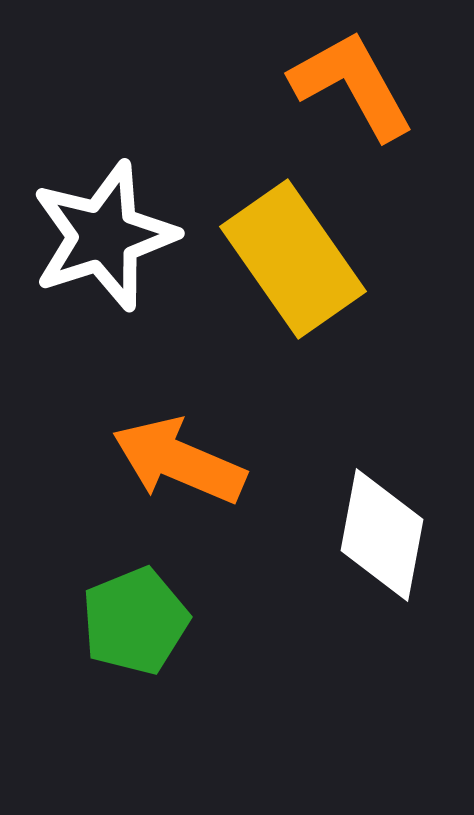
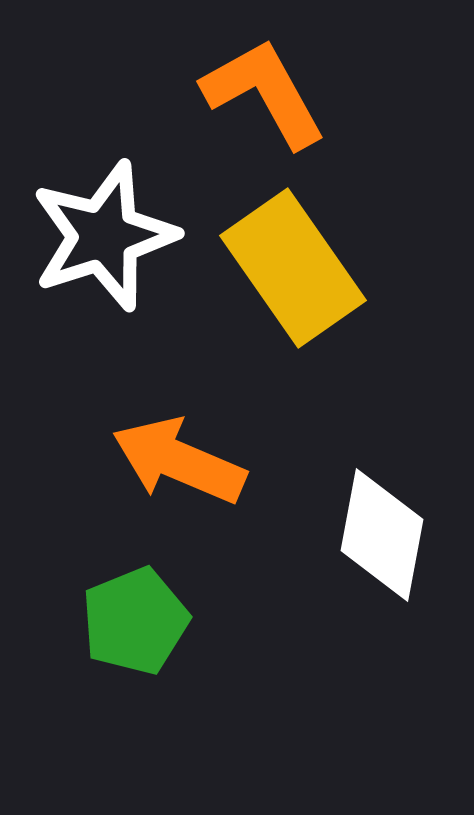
orange L-shape: moved 88 px left, 8 px down
yellow rectangle: moved 9 px down
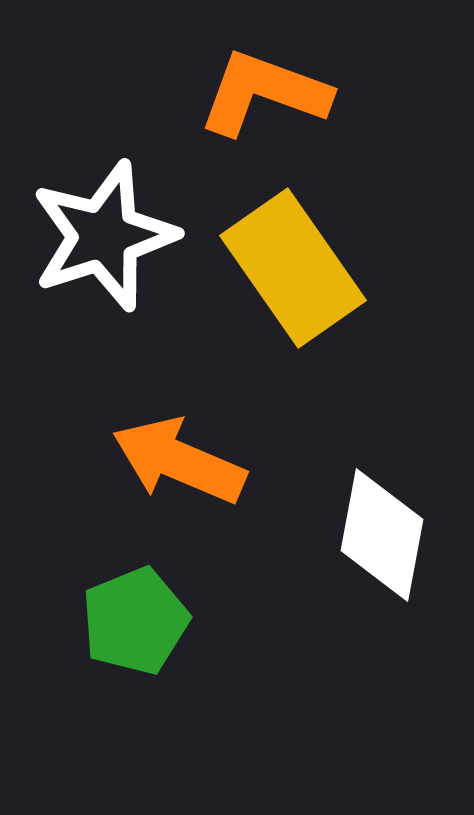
orange L-shape: rotated 41 degrees counterclockwise
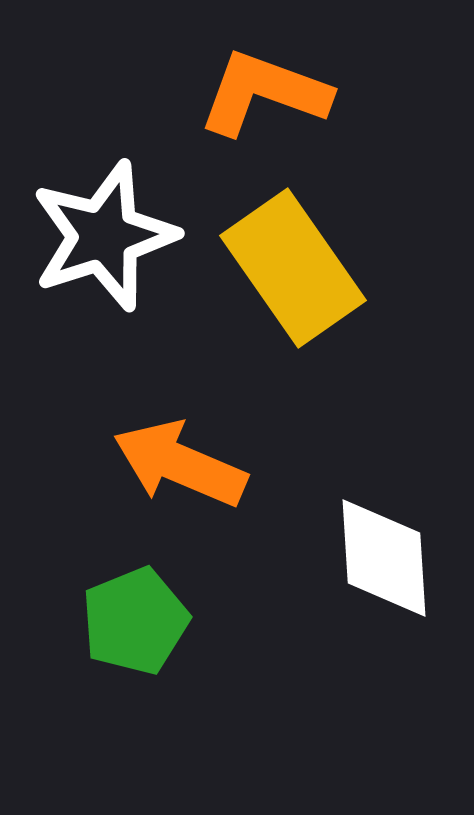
orange arrow: moved 1 px right, 3 px down
white diamond: moved 2 px right, 23 px down; rotated 14 degrees counterclockwise
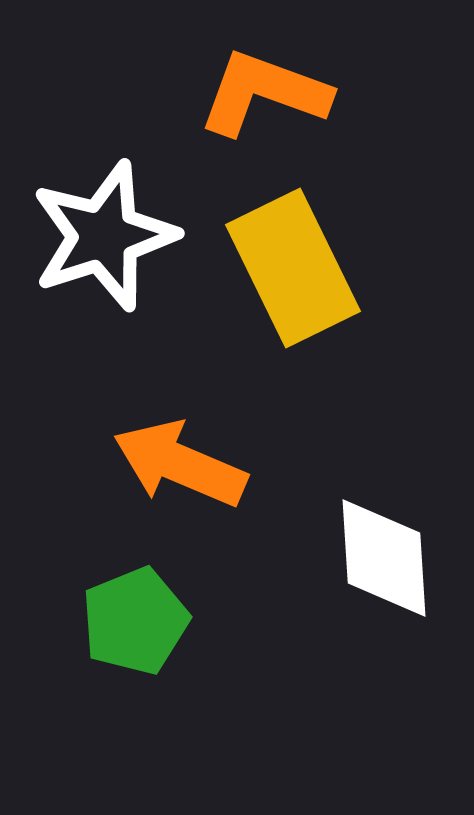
yellow rectangle: rotated 9 degrees clockwise
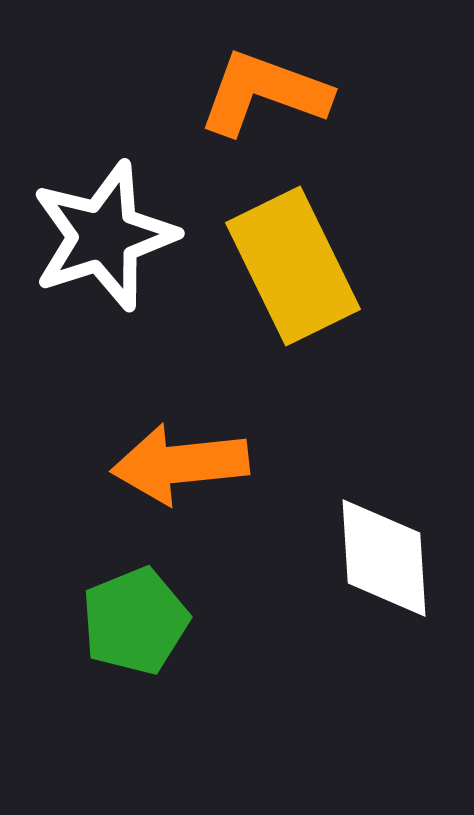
yellow rectangle: moved 2 px up
orange arrow: rotated 29 degrees counterclockwise
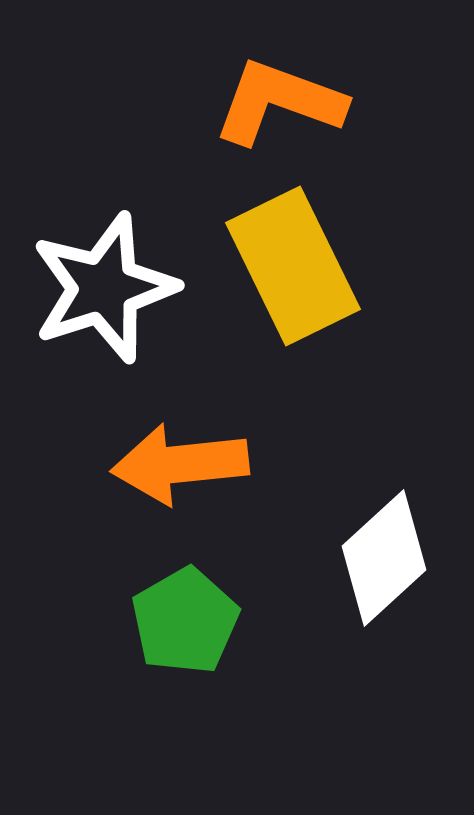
orange L-shape: moved 15 px right, 9 px down
white star: moved 52 px down
white diamond: rotated 51 degrees clockwise
green pentagon: moved 50 px right; rotated 8 degrees counterclockwise
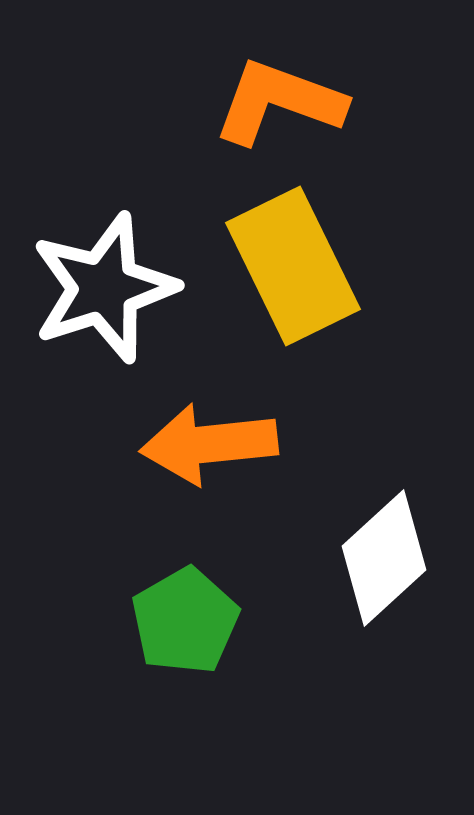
orange arrow: moved 29 px right, 20 px up
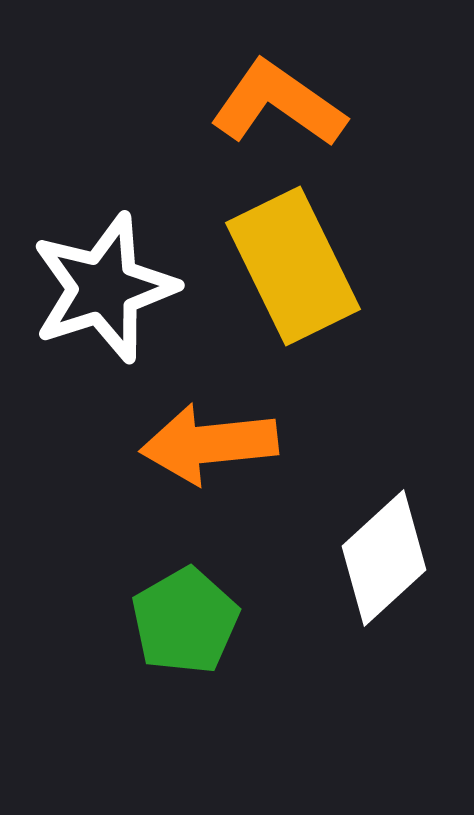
orange L-shape: moved 1 px left, 2 px down; rotated 15 degrees clockwise
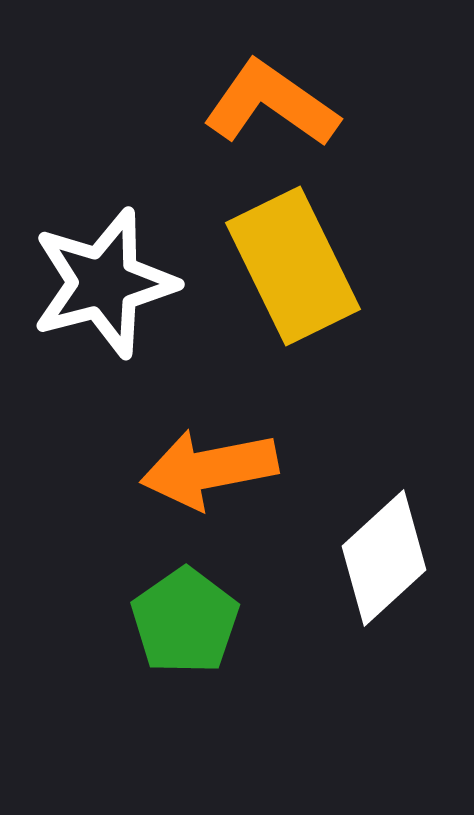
orange L-shape: moved 7 px left
white star: moved 5 px up; rotated 3 degrees clockwise
orange arrow: moved 25 px down; rotated 5 degrees counterclockwise
green pentagon: rotated 5 degrees counterclockwise
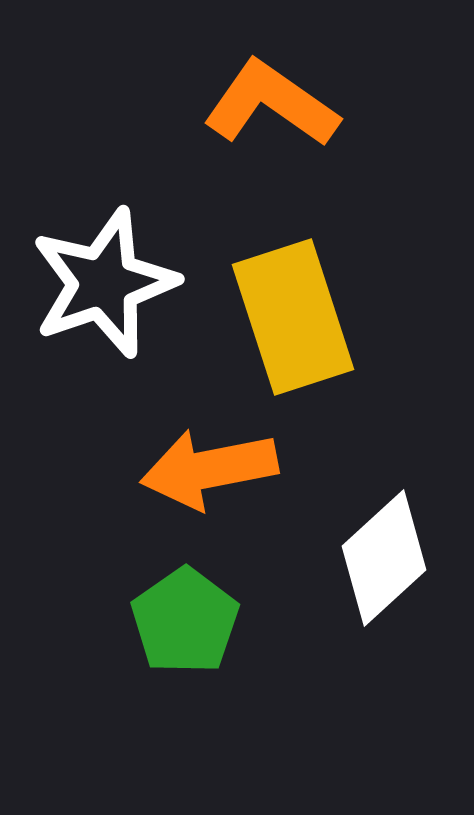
yellow rectangle: moved 51 px down; rotated 8 degrees clockwise
white star: rotated 4 degrees counterclockwise
